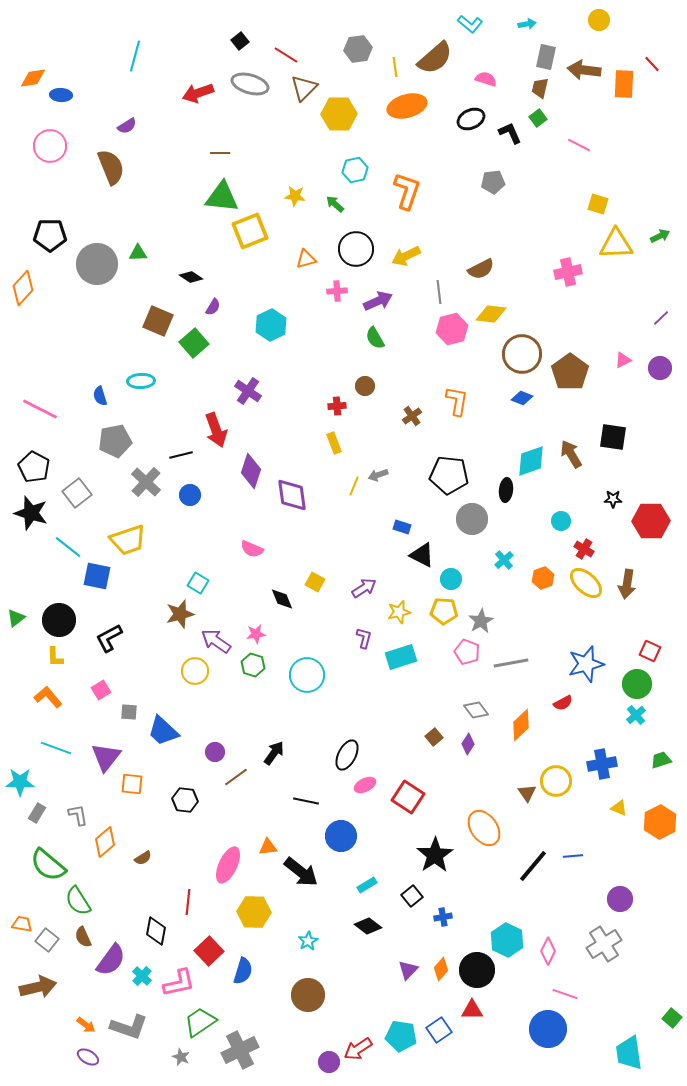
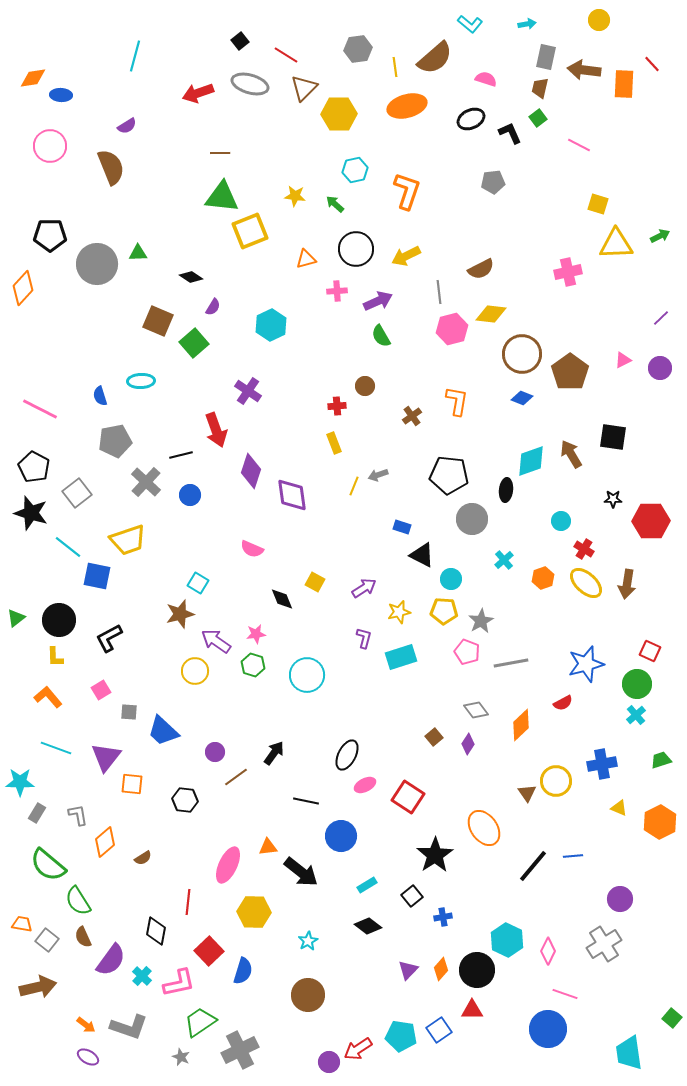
green semicircle at (375, 338): moved 6 px right, 2 px up
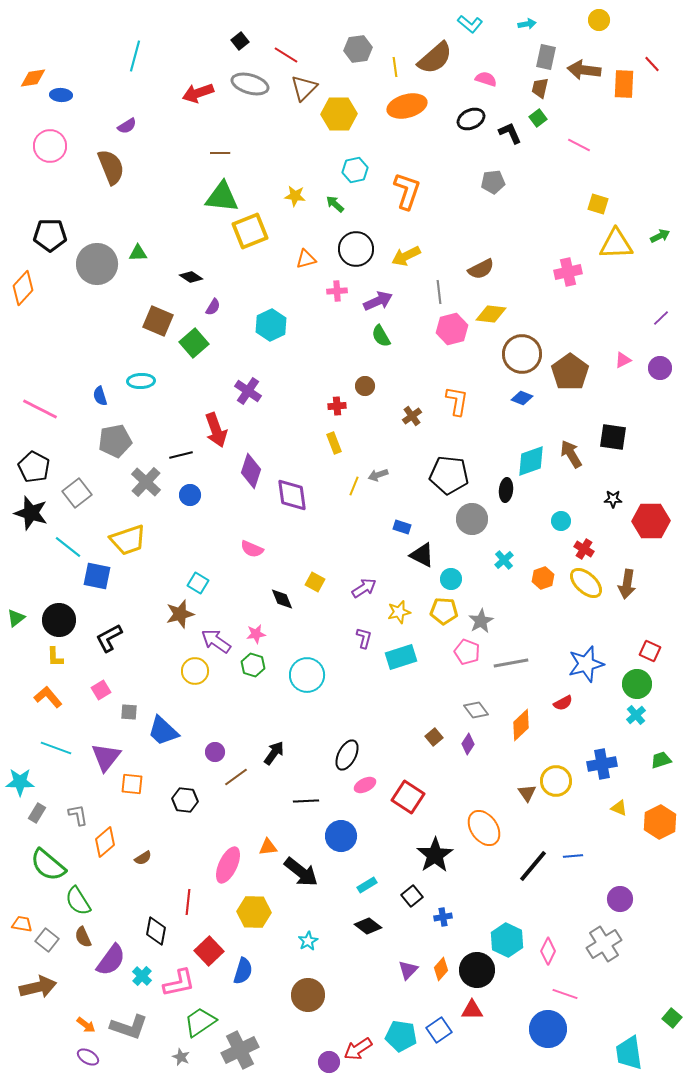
black line at (306, 801): rotated 15 degrees counterclockwise
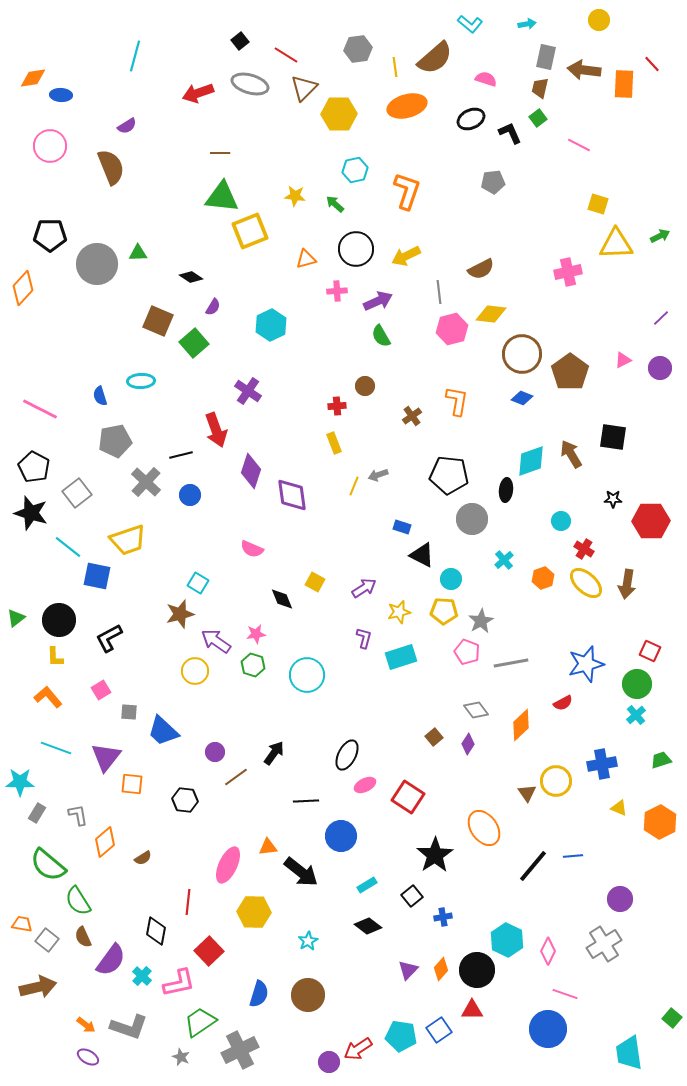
blue semicircle at (243, 971): moved 16 px right, 23 px down
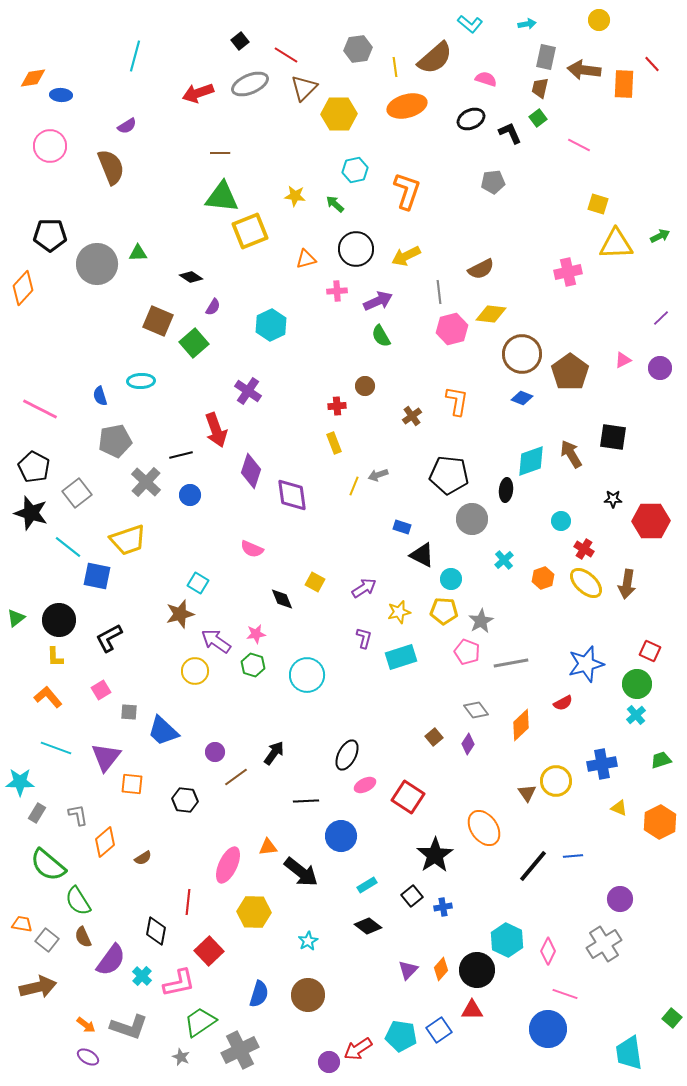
gray ellipse at (250, 84): rotated 39 degrees counterclockwise
blue cross at (443, 917): moved 10 px up
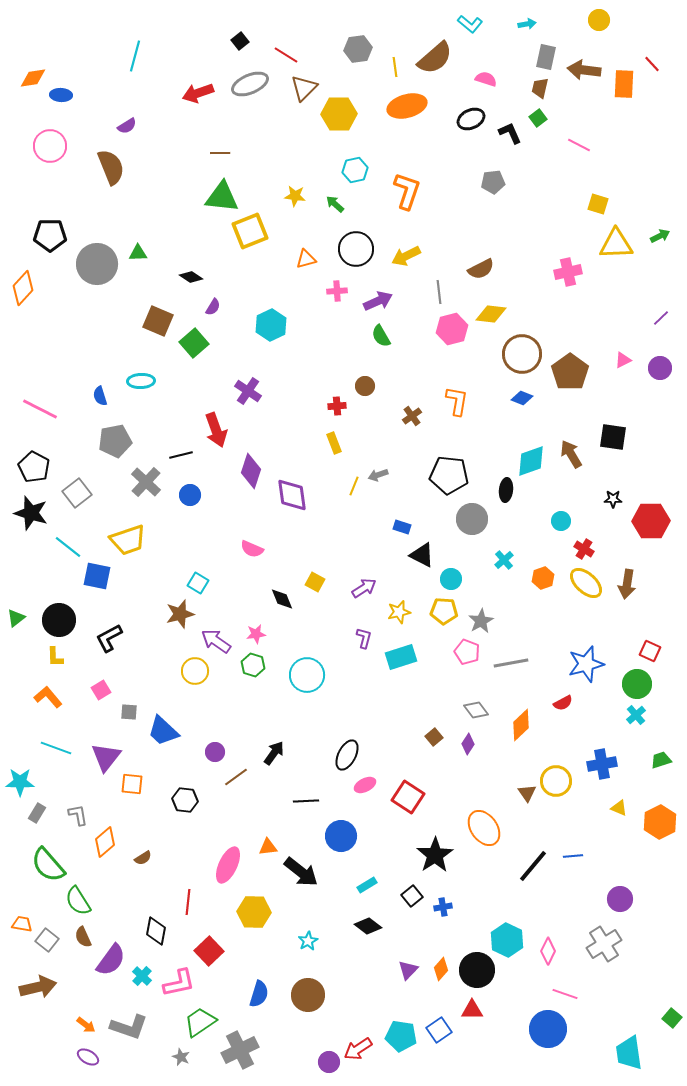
green semicircle at (48, 865): rotated 9 degrees clockwise
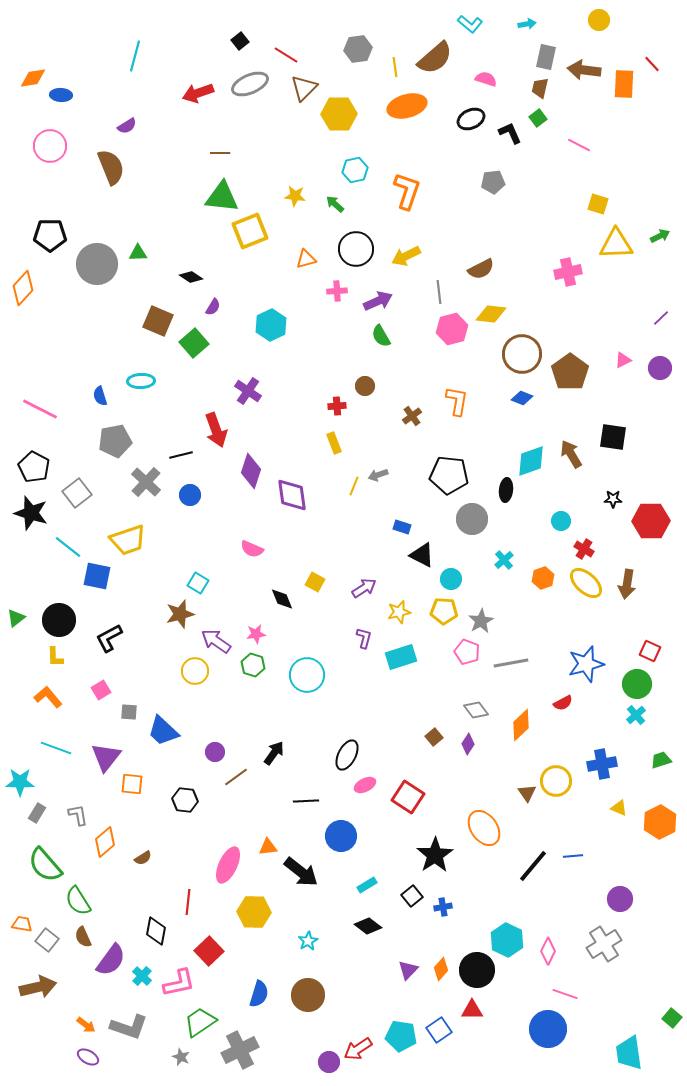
green semicircle at (48, 865): moved 3 px left
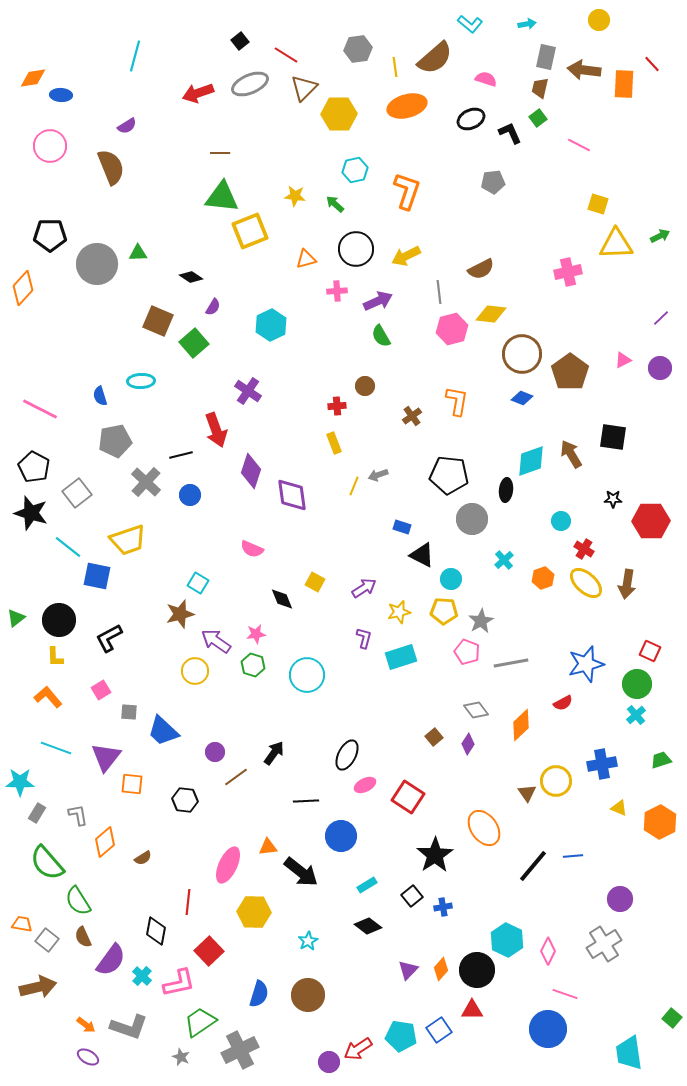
green semicircle at (45, 865): moved 2 px right, 2 px up
